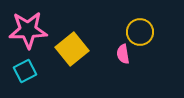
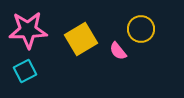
yellow circle: moved 1 px right, 3 px up
yellow square: moved 9 px right, 10 px up; rotated 8 degrees clockwise
pink semicircle: moved 5 px left, 3 px up; rotated 30 degrees counterclockwise
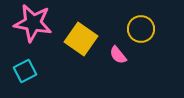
pink star: moved 5 px right, 7 px up; rotated 12 degrees clockwise
yellow square: rotated 24 degrees counterclockwise
pink semicircle: moved 4 px down
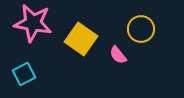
cyan square: moved 1 px left, 3 px down
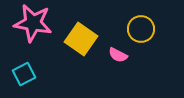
pink semicircle: rotated 24 degrees counterclockwise
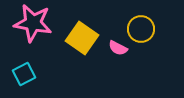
yellow square: moved 1 px right, 1 px up
pink semicircle: moved 7 px up
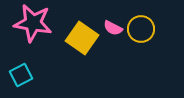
pink semicircle: moved 5 px left, 20 px up
cyan square: moved 3 px left, 1 px down
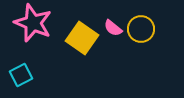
pink star: rotated 12 degrees clockwise
pink semicircle: rotated 12 degrees clockwise
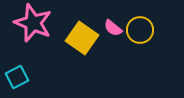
yellow circle: moved 1 px left, 1 px down
cyan square: moved 4 px left, 2 px down
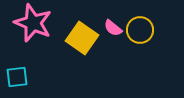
cyan square: rotated 20 degrees clockwise
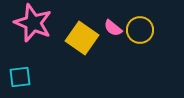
cyan square: moved 3 px right
